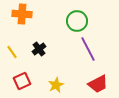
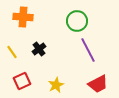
orange cross: moved 1 px right, 3 px down
purple line: moved 1 px down
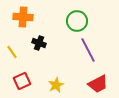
black cross: moved 6 px up; rotated 32 degrees counterclockwise
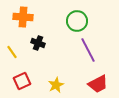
black cross: moved 1 px left
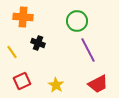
yellow star: rotated 14 degrees counterclockwise
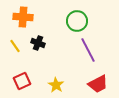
yellow line: moved 3 px right, 6 px up
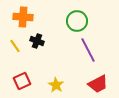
black cross: moved 1 px left, 2 px up
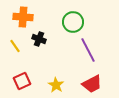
green circle: moved 4 px left, 1 px down
black cross: moved 2 px right, 2 px up
red trapezoid: moved 6 px left
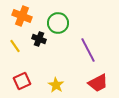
orange cross: moved 1 px left, 1 px up; rotated 18 degrees clockwise
green circle: moved 15 px left, 1 px down
red trapezoid: moved 6 px right, 1 px up
